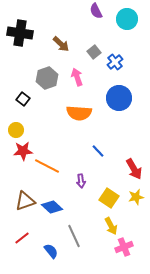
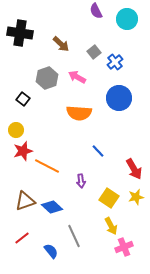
pink arrow: rotated 42 degrees counterclockwise
red star: rotated 12 degrees counterclockwise
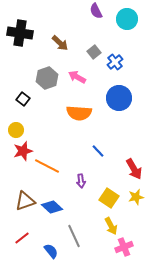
brown arrow: moved 1 px left, 1 px up
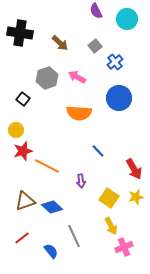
gray square: moved 1 px right, 6 px up
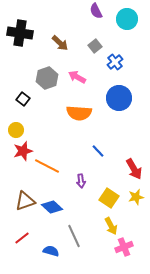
blue semicircle: rotated 35 degrees counterclockwise
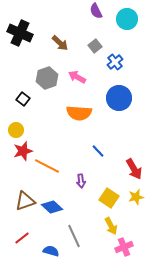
black cross: rotated 15 degrees clockwise
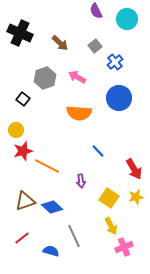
gray hexagon: moved 2 px left
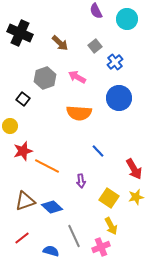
yellow circle: moved 6 px left, 4 px up
pink cross: moved 23 px left
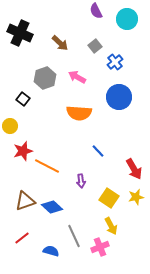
blue circle: moved 1 px up
pink cross: moved 1 px left
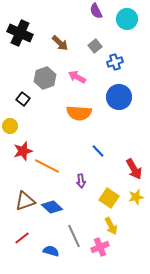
blue cross: rotated 21 degrees clockwise
